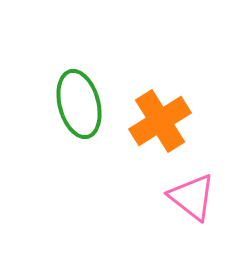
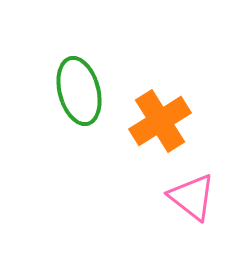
green ellipse: moved 13 px up
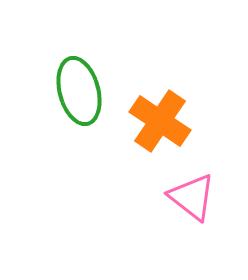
orange cross: rotated 24 degrees counterclockwise
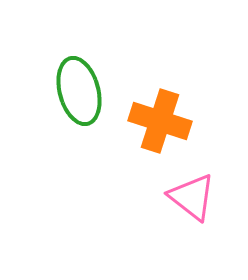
orange cross: rotated 16 degrees counterclockwise
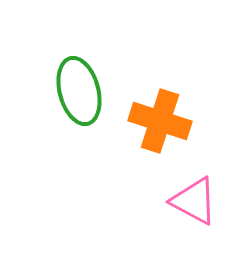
pink triangle: moved 2 px right, 4 px down; rotated 10 degrees counterclockwise
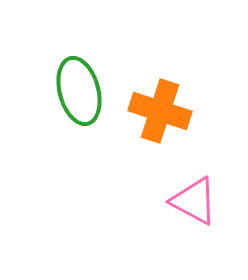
orange cross: moved 10 px up
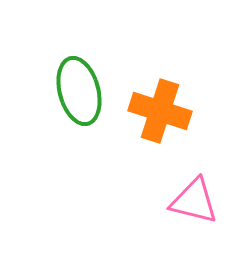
pink triangle: rotated 14 degrees counterclockwise
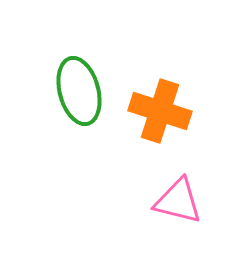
pink triangle: moved 16 px left
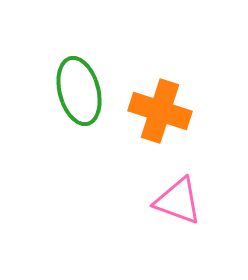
pink triangle: rotated 6 degrees clockwise
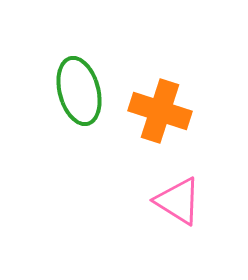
pink triangle: rotated 12 degrees clockwise
